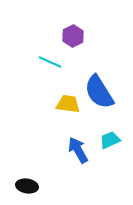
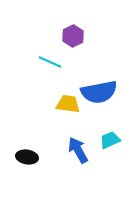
blue semicircle: rotated 69 degrees counterclockwise
black ellipse: moved 29 px up
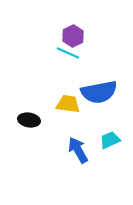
cyan line: moved 18 px right, 9 px up
black ellipse: moved 2 px right, 37 px up
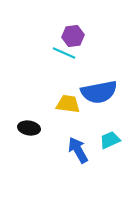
purple hexagon: rotated 20 degrees clockwise
cyan line: moved 4 px left
black ellipse: moved 8 px down
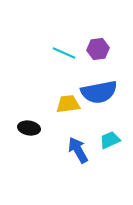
purple hexagon: moved 25 px right, 13 px down
yellow trapezoid: rotated 15 degrees counterclockwise
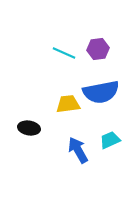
blue semicircle: moved 2 px right
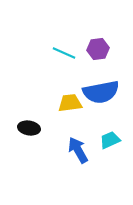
yellow trapezoid: moved 2 px right, 1 px up
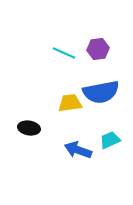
blue arrow: rotated 40 degrees counterclockwise
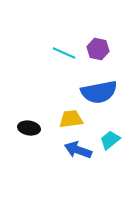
purple hexagon: rotated 20 degrees clockwise
blue semicircle: moved 2 px left
yellow trapezoid: moved 1 px right, 16 px down
cyan trapezoid: rotated 15 degrees counterclockwise
